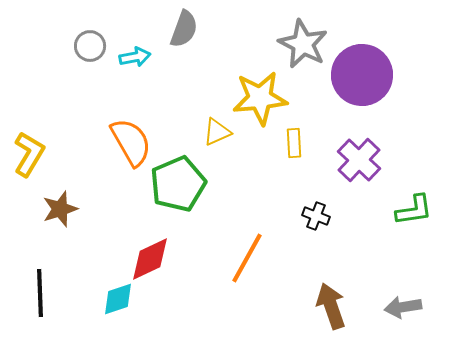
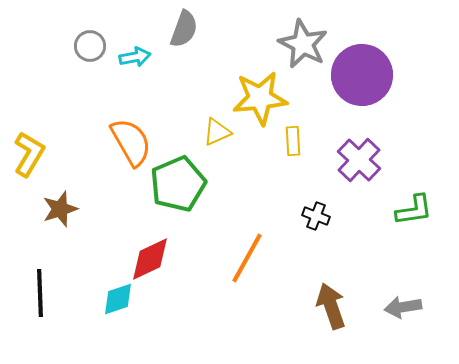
yellow rectangle: moved 1 px left, 2 px up
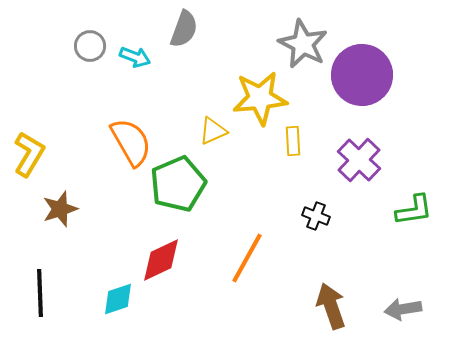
cyan arrow: rotated 32 degrees clockwise
yellow triangle: moved 4 px left, 1 px up
red diamond: moved 11 px right, 1 px down
gray arrow: moved 2 px down
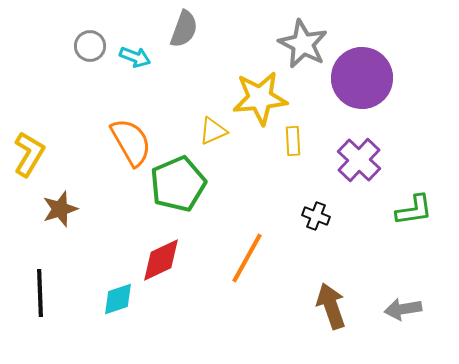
purple circle: moved 3 px down
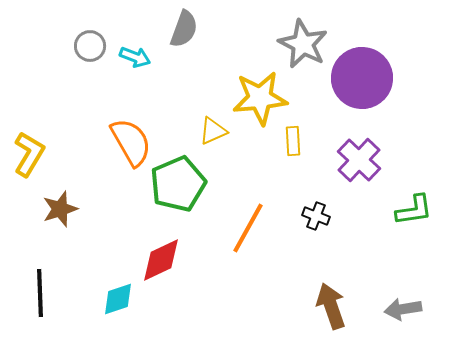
orange line: moved 1 px right, 30 px up
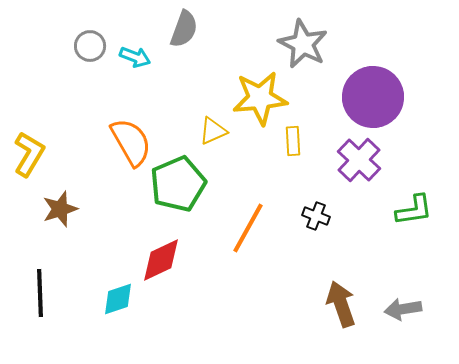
purple circle: moved 11 px right, 19 px down
brown arrow: moved 10 px right, 2 px up
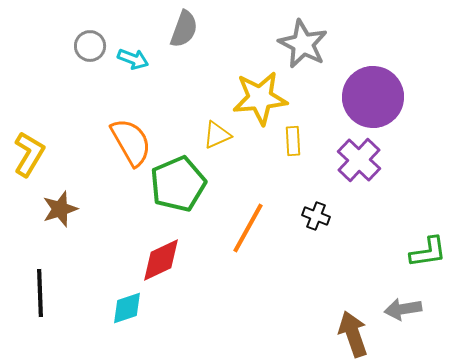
cyan arrow: moved 2 px left, 2 px down
yellow triangle: moved 4 px right, 4 px down
green L-shape: moved 14 px right, 42 px down
cyan diamond: moved 9 px right, 9 px down
brown arrow: moved 12 px right, 30 px down
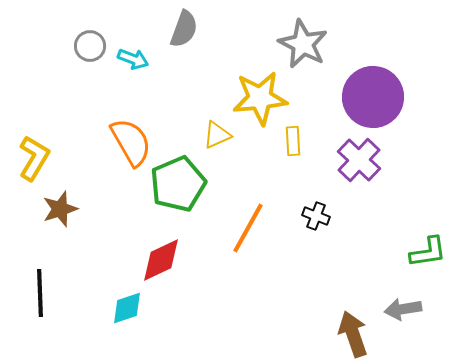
yellow L-shape: moved 5 px right, 4 px down
